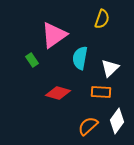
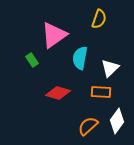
yellow semicircle: moved 3 px left
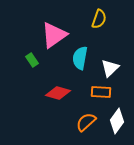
orange semicircle: moved 2 px left, 4 px up
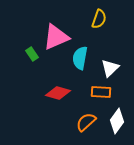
pink triangle: moved 2 px right, 2 px down; rotated 12 degrees clockwise
green rectangle: moved 6 px up
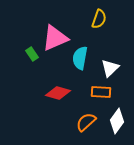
pink triangle: moved 1 px left, 1 px down
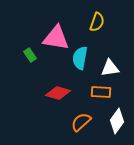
yellow semicircle: moved 2 px left, 3 px down
pink triangle: moved 1 px right; rotated 32 degrees clockwise
green rectangle: moved 2 px left, 1 px down
white triangle: rotated 36 degrees clockwise
orange semicircle: moved 5 px left
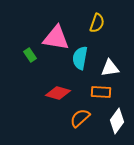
yellow semicircle: moved 1 px down
orange semicircle: moved 1 px left, 4 px up
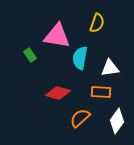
pink triangle: moved 1 px right, 2 px up
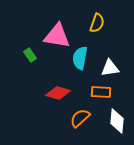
white diamond: rotated 30 degrees counterclockwise
